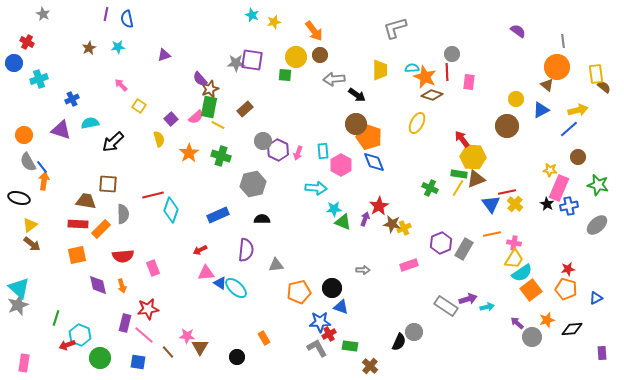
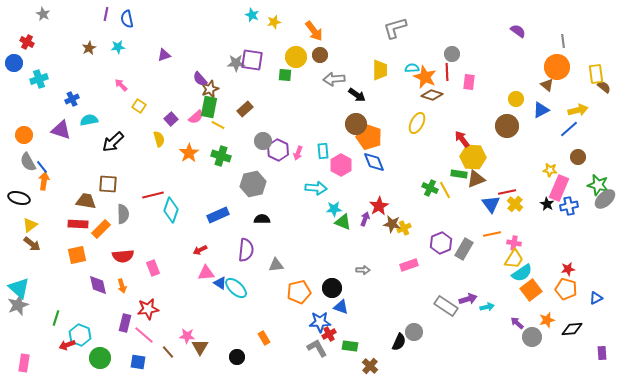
cyan semicircle at (90, 123): moved 1 px left, 3 px up
yellow line at (458, 188): moved 13 px left, 2 px down; rotated 60 degrees counterclockwise
gray ellipse at (597, 225): moved 8 px right, 26 px up
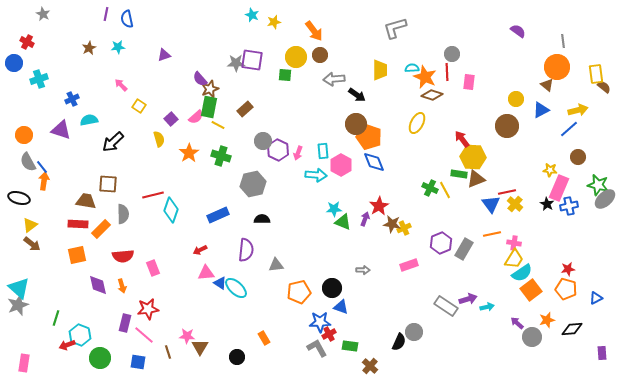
cyan arrow at (316, 188): moved 13 px up
brown line at (168, 352): rotated 24 degrees clockwise
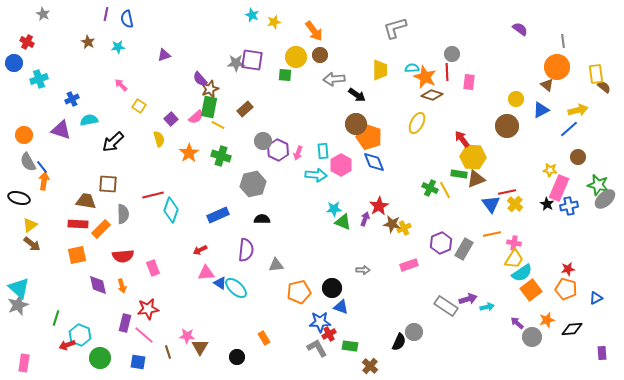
purple semicircle at (518, 31): moved 2 px right, 2 px up
brown star at (89, 48): moved 1 px left, 6 px up; rotated 16 degrees counterclockwise
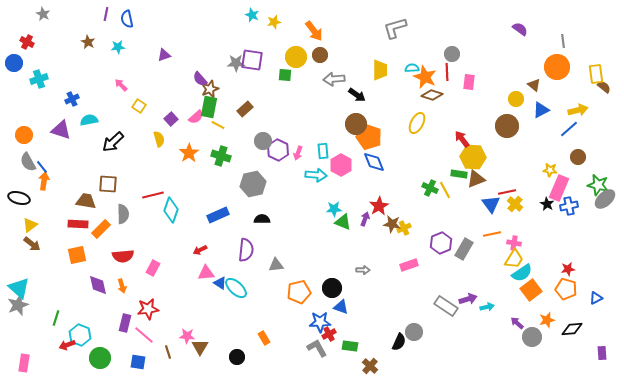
brown triangle at (547, 85): moved 13 px left
pink rectangle at (153, 268): rotated 49 degrees clockwise
